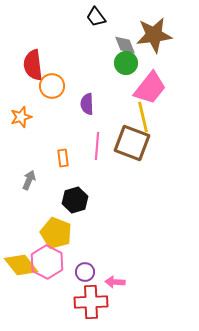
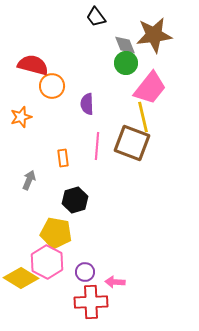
red semicircle: rotated 112 degrees clockwise
yellow pentagon: rotated 12 degrees counterclockwise
yellow diamond: moved 13 px down; rotated 20 degrees counterclockwise
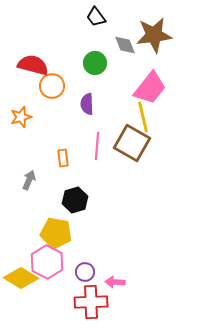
green circle: moved 31 px left
brown square: rotated 9 degrees clockwise
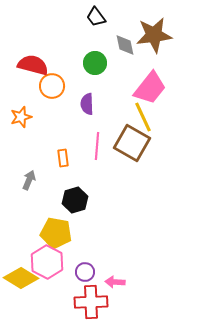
gray diamond: rotated 10 degrees clockwise
yellow line: rotated 12 degrees counterclockwise
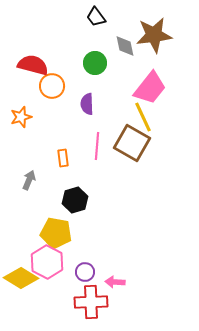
gray diamond: moved 1 px down
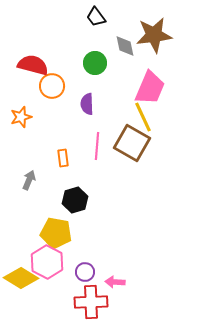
pink trapezoid: rotated 15 degrees counterclockwise
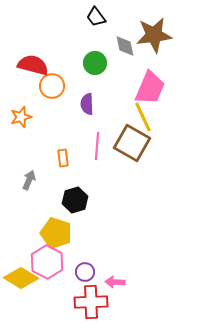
yellow pentagon: rotated 8 degrees clockwise
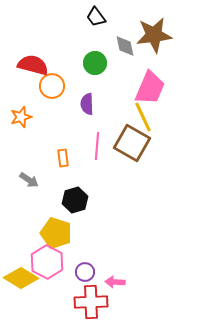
gray arrow: rotated 102 degrees clockwise
